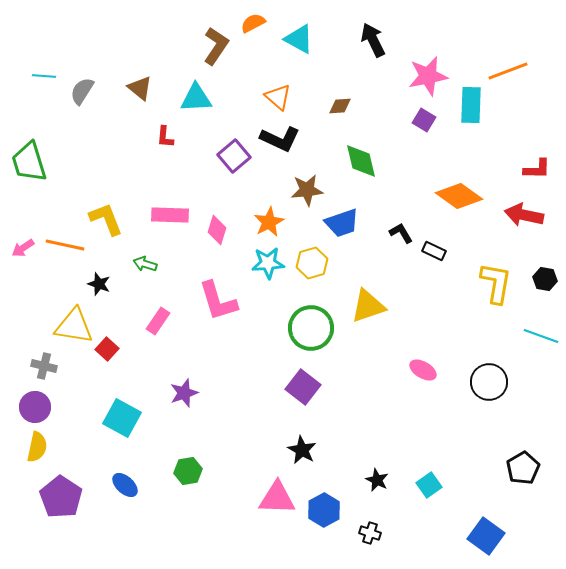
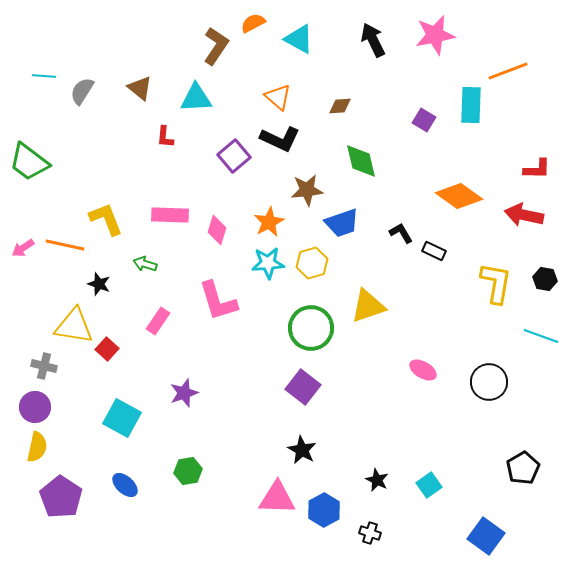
pink star at (428, 76): moved 7 px right, 41 px up
green trapezoid at (29, 162): rotated 36 degrees counterclockwise
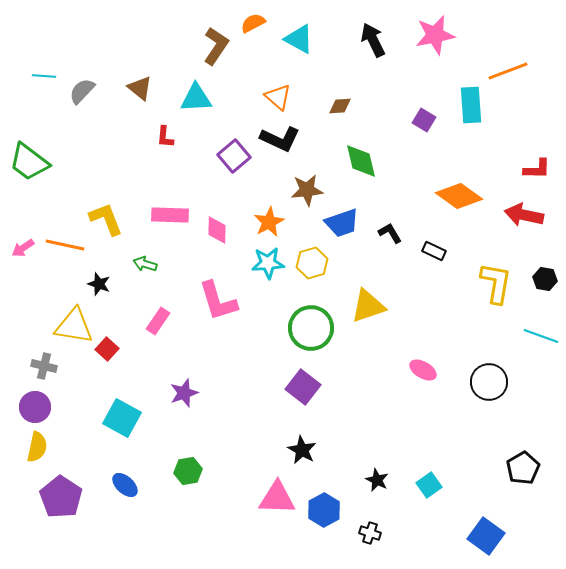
gray semicircle at (82, 91): rotated 12 degrees clockwise
cyan rectangle at (471, 105): rotated 6 degrees counterclockwise
pink diamond at (217, 230): rotated 16 degrees counterclockwise
black L-shape at (401, 233): moved 11 px left
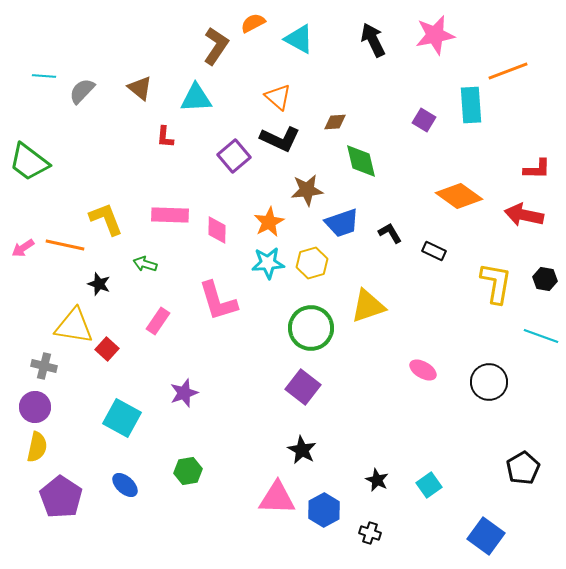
brown diamond at (340, 106): moved 5 px left, 16 px down
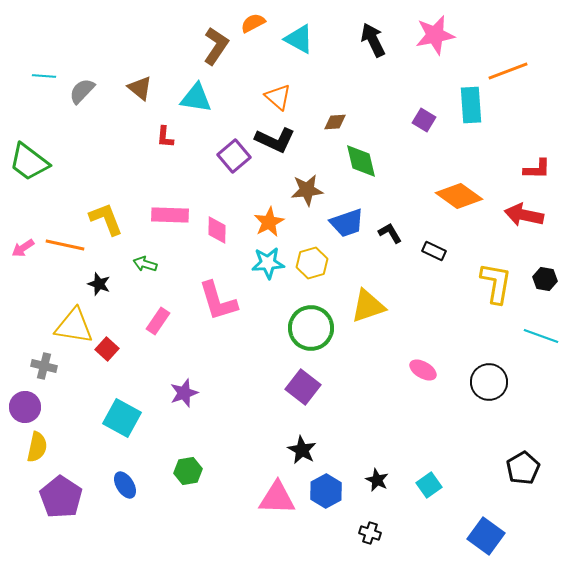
cyan triangle at (196, 98): rotated 12 degrees clockwise
black L-shape at (280, 139): moved 5 px left, 1 px down
blue trapezoid at (342, 223): moved 5 px right
purple circle at (35, 407): moved 10 px left
blue ellipse at (125, 485): rotated 16 degrees clockwise
blue hexagon at (324, 510): moved 2 px right, 19 px up
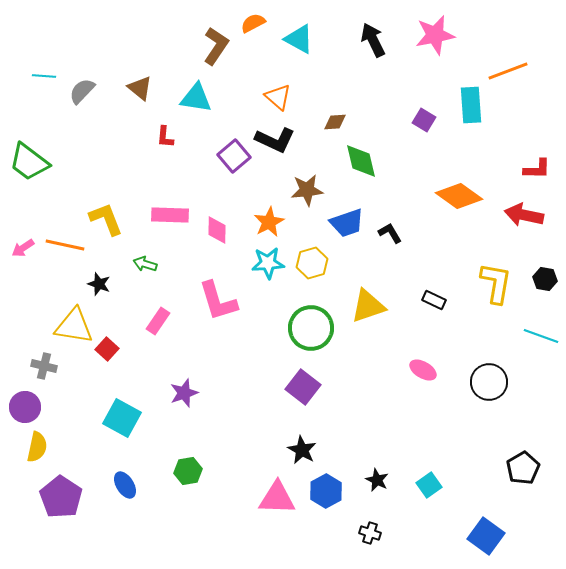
black rectangle at (434, 251): moved 49 px down
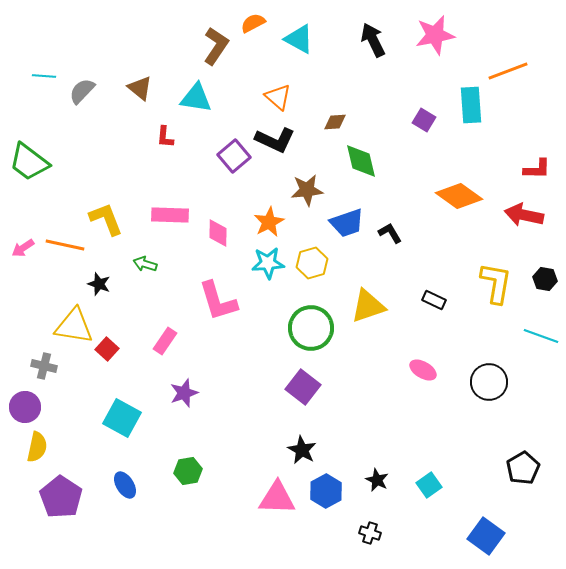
pink diamond at (217, 230): moved 1 px right, 3 px down
pink rectangle at (158, 321): moved 7 px right, 20 px down
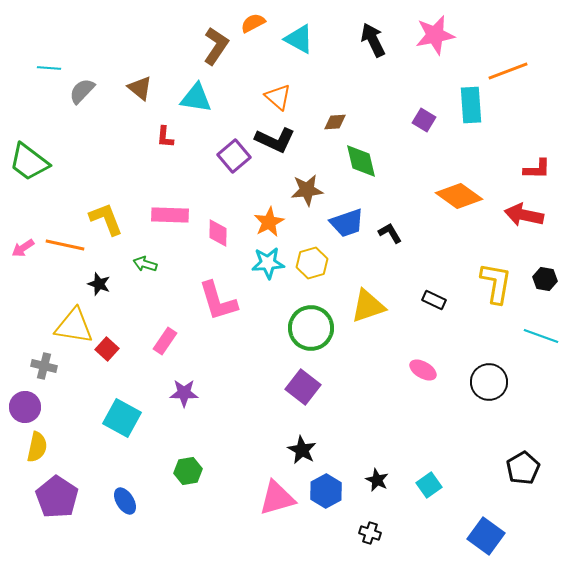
cyan line at (44, 76): moved 5 px right, 8 px up
purple star at (184, 393): rotated 20 degrees clockwise
blue ellipse at (125, 485): moved 16 px down
purple pentagon at (61, 497): moved 4 px left
pink triangle at (277, 498): rotated 18 degrees counterclockwise
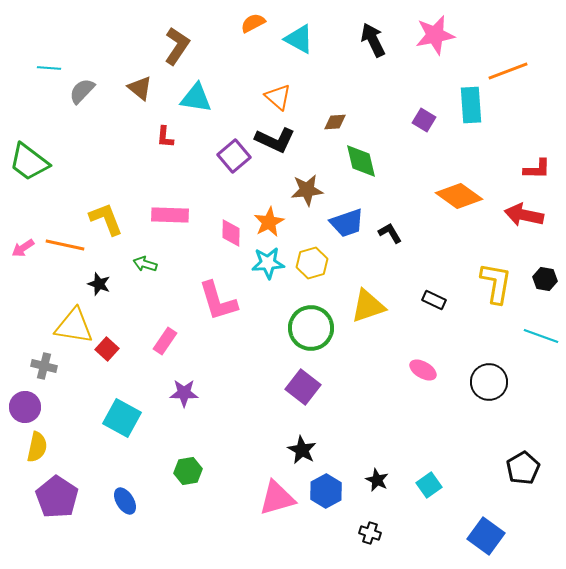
brown L-shape at (216, 46): moved 39 px left
pink diamond at (218, 233): moved 13 px right
